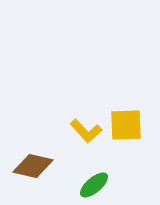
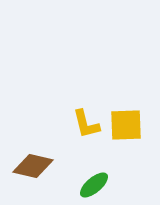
yellow L-shape: moved 7 px up; rotated 28 degrees clockwise
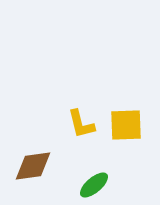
yellow L-shape: moved 5 px left
brown diamond: rotated 21 degrees counterclockwise
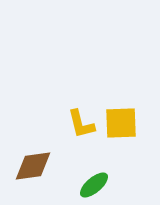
yellow square: moved 5 px left, 2 px up
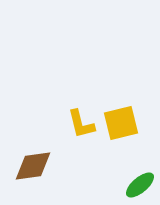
yellow square: rotated 12 degrees counterclockwise
green ellipse: moved 46 px right
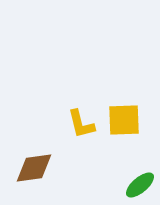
yellow square: moved 3 px right, 3 px up; rotated 12 degrees clockwise
brown diamond: moved 1 px right, 2 px down
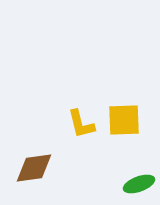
green ellipse: moved 1 px left, 1 px up; rotated 20 degrees clockwise
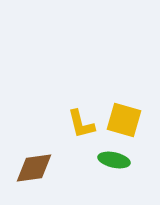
yellow square: rotated 18 degrees clockwise
green ellipse: moved 25 px left, 24 px up; rotated 32 degrees clockwise
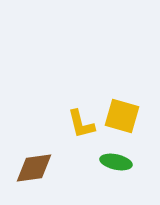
yellow square: moved 2 px left, 4 px up
green ellipse: moved 2 px right, 2 px down
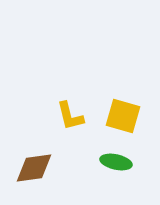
yellow square: moved 1 px right
yellow L-shape: moved 11 px left, 8 px up
